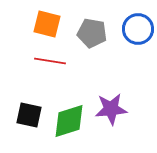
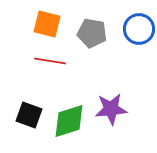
blue circle: moved 1 px right
black square: rotated 8 degrees clockwise
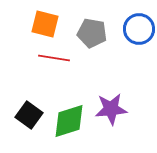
orange square: moved 2 px left
red line: moved 4 px right, 3 px up
black square: rotated 16 degrees clockwise
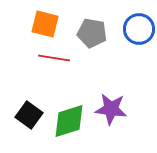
purple star: rotated 12 degrees clockwise
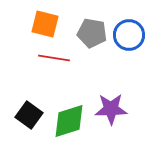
blue circle: moved 10 px left, 6 px down
purple star: rotated 8 degrees counterclockwise
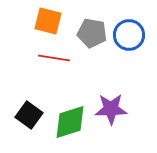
orange square: moved 3 px right, 3 px up
green diamond: moved 1 px right, 1 px down
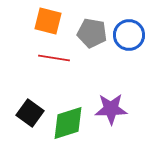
black square: moved 1 px right, 2 px up
green diamond: moved 2 px left, 1 px down
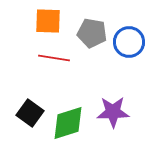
orange square: rotated 12 degrees counterclockwise
blue circle: moved 7 px down
purple star: moved 2 px right, 3 px down
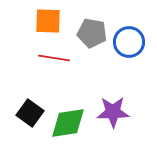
green diamond: rotated 9 degrees clockwise
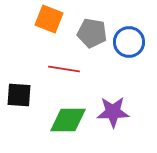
orange square: moved 1 px right, 2 px up; rotated 20 degrees clockwise
red line: moved 10 px right, 11 px down
black square: moved 11 px left, 18 px up; rotated 32 degrees counterclockwise
green diamond: moved 3 px up; rotated 9 degrees clockwise
